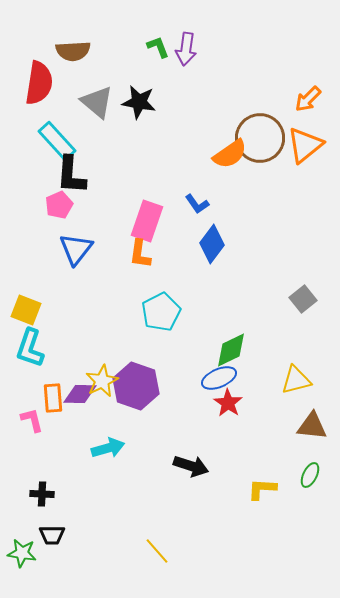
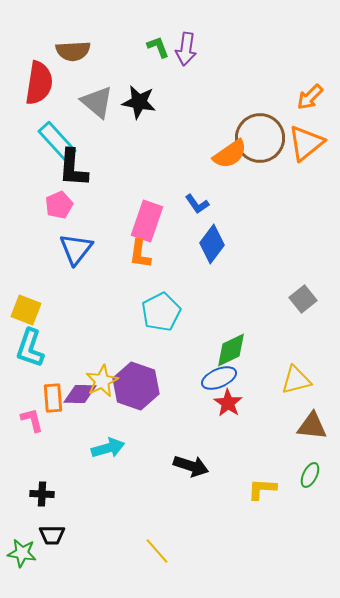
orange arrow: moved 2 px right, 2 px up
orange triangle: moved 1 px right, 2 px up
black L-shape: moved 2 px right, 7 px up
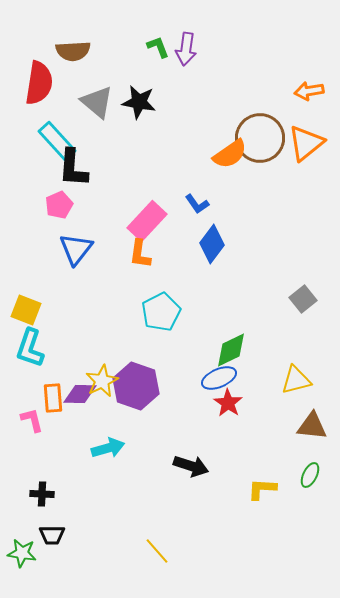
orange arrow: moved 1 px left, 6 px up; rotated 36 degrees clockwise
pink rectangle: rotated 24 degrees clockwise
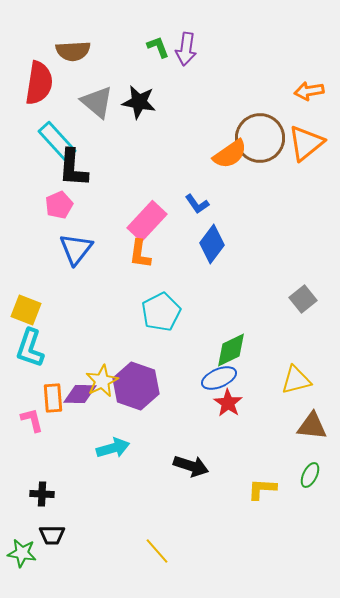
cyan arrow: moved 5 px right
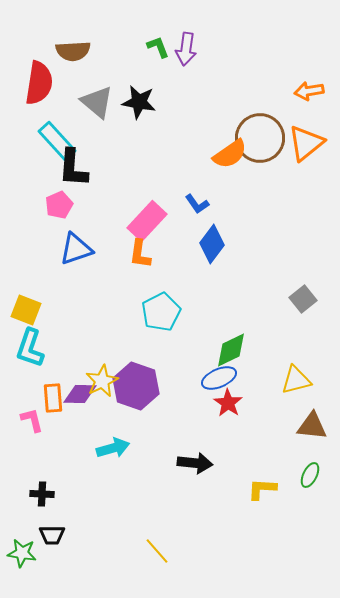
blue triangle: rotated 33 degrees clockwise
black arrow: moved 4 px right, 3 px up; rotated 12 degrees counterclockwise
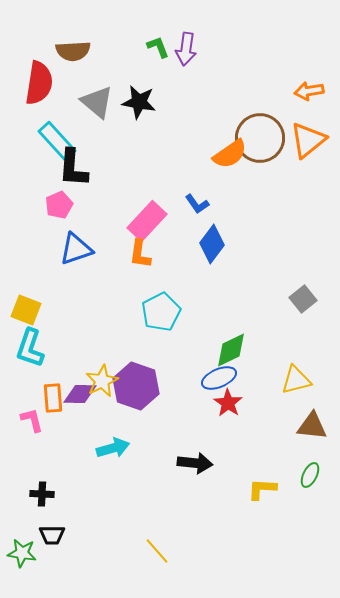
orange triangle: moved 2 px right, 3 px up
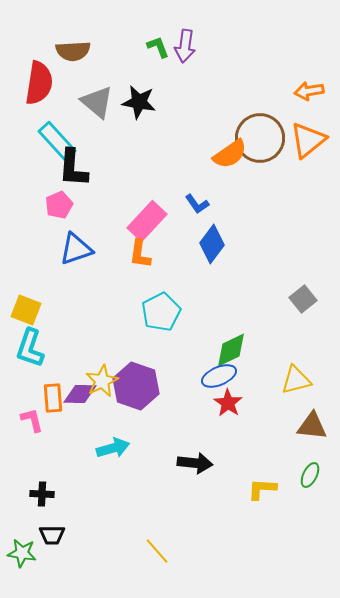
purple arrow: moved 1 px left, 3 px up
blue ellipse: moved 2 px up
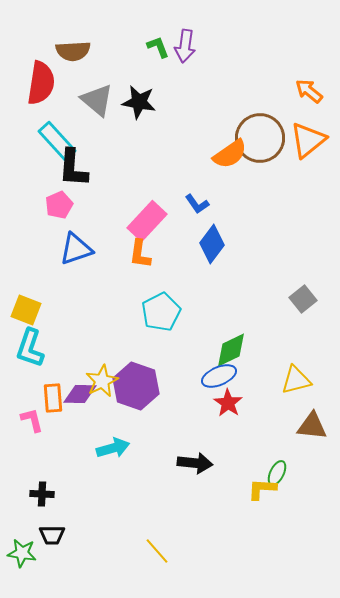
red semicircle: moved 2 px right
orange arrow: rotated 48 degrees clockwise
gray triangle: moved 2 px up
green ellipse: moved 33 px left, 2 px up
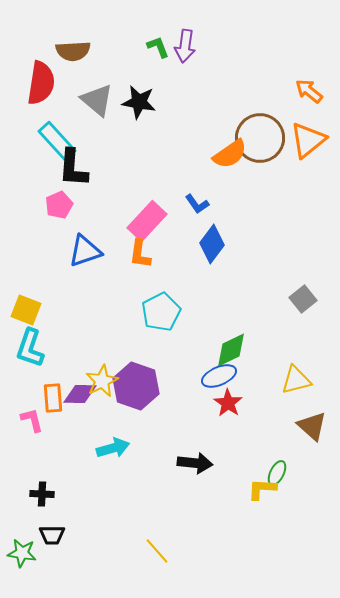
blue triangle: moved 9 px right, 2 px down
brown triangle: rotated 36 degrees clockwise
